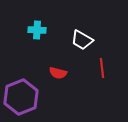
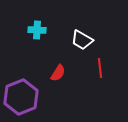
red line: moved 2 px left
red semicircle: rotated 72 degrees counterclockwise
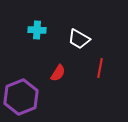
white trapezoid: moved 3 px left, 1 px up
red line: rotated 18 degrees clockwise
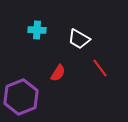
red line: rotated 48 degrees counterclockwise
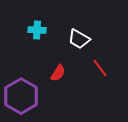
purple hexagon: moved 1 px up; rotated 8 degrees counterclockwise
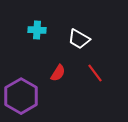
red line: moved 5 px left, 5 px down
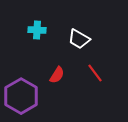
red semicircle: moved 1 px left, 2 px down
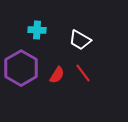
white trapezoid: moved 1 px right, 1 px down
red line: moved 12 px left
purple hexagon: moved 28 px up
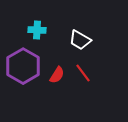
purple hexagon: moved 2 px right, 2 px up
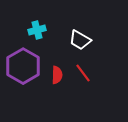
cyan cross: rotated 18 degrees counterclockwise
red semicircle: rotated 30 degrees counterclockwise
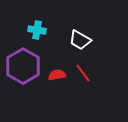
cyan cross: rotated 24 degrees clockwise
red semicircle: rotated 102 degrees counterclockwise
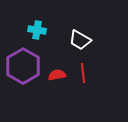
red line: rotated 30 degrees clockwise
